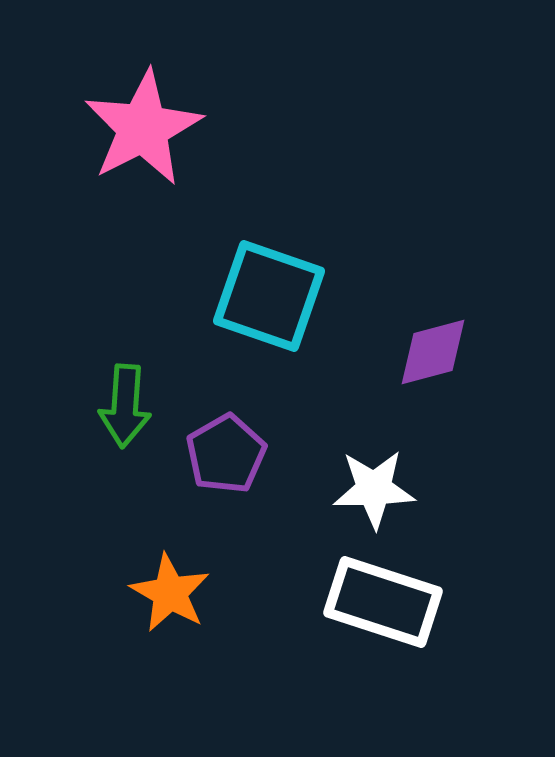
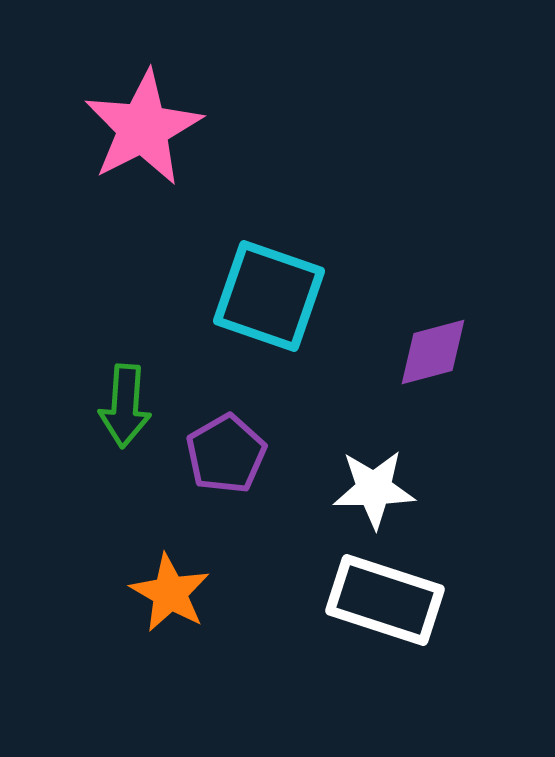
white rectangle: moved 2 px right, 2 px up
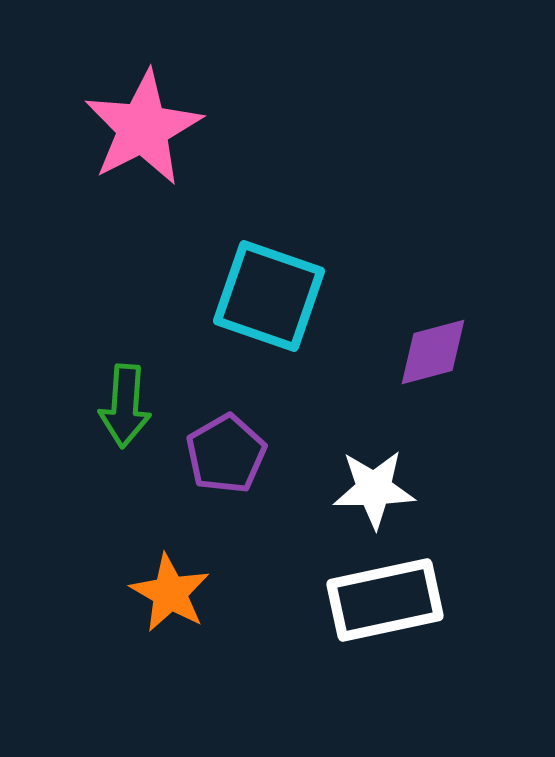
white rectangle: rotated 30 degrees counterclockwise
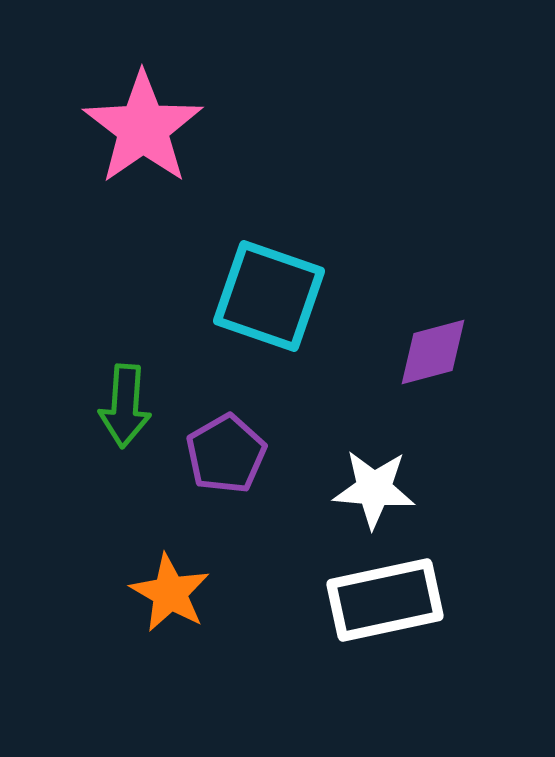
pink star: rotated 8 degrees counterclockwise
white star: rotated 6 degrees clockwise
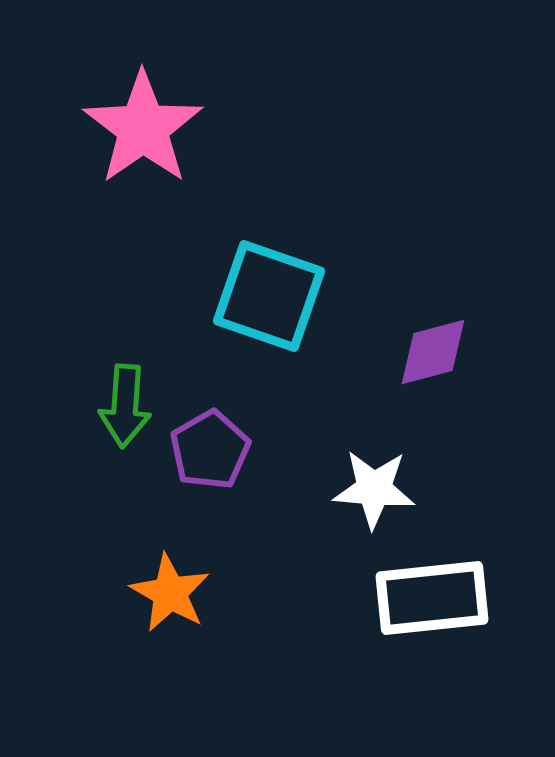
purple pentagon: moved 16 px left, 4 px up
white rectangle: moved 47 px right, 2 px up; rotated 6 degrees clockwise
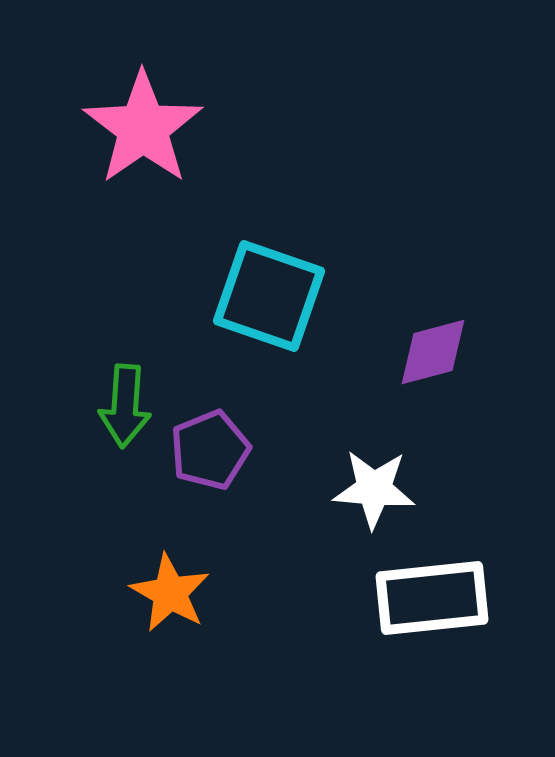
purple pentagon: rotated 8 degrees clockwise
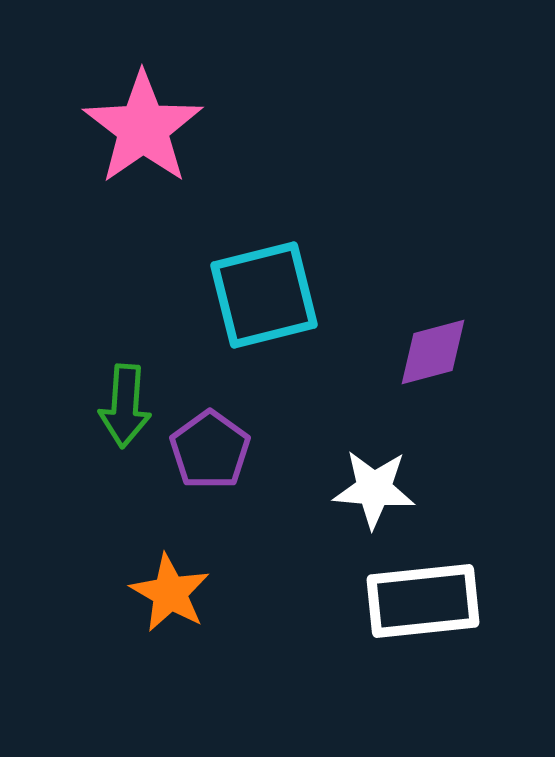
cyan square: moved 5 px left, 1 px up; rotated 33 degrees counterclockwise
purple pentagon: rotated 14 degrees counterclockwise
white rectangle: moved 9 px left, 3 px down
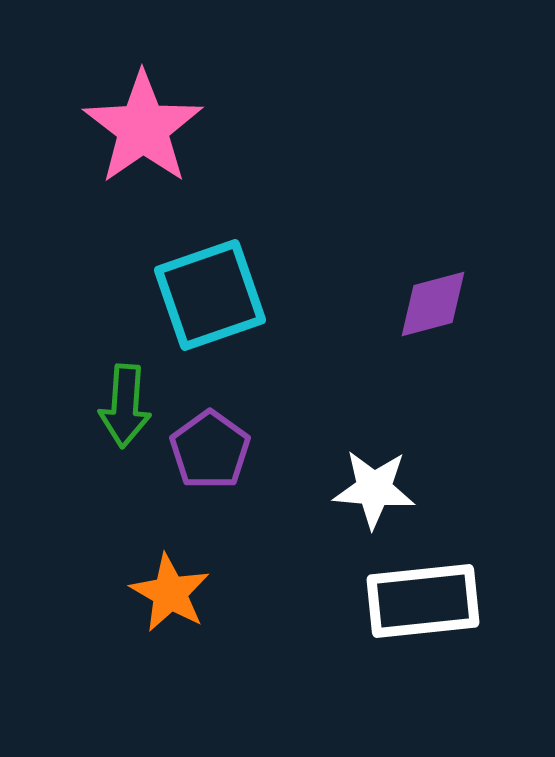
cyan square: moved 54 px left; rotated 5 degrees counterclockwise
purple diamond: moved 48 px up
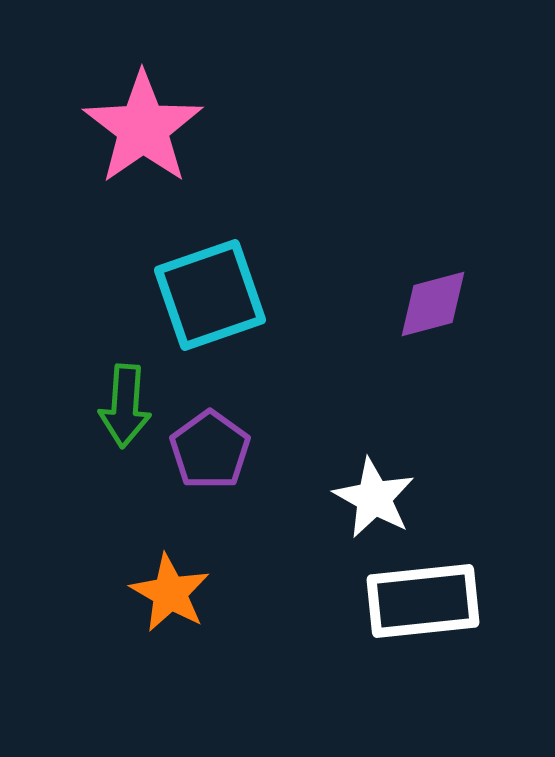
white star: moved 9 px down; rotated 24 degrees clockwise
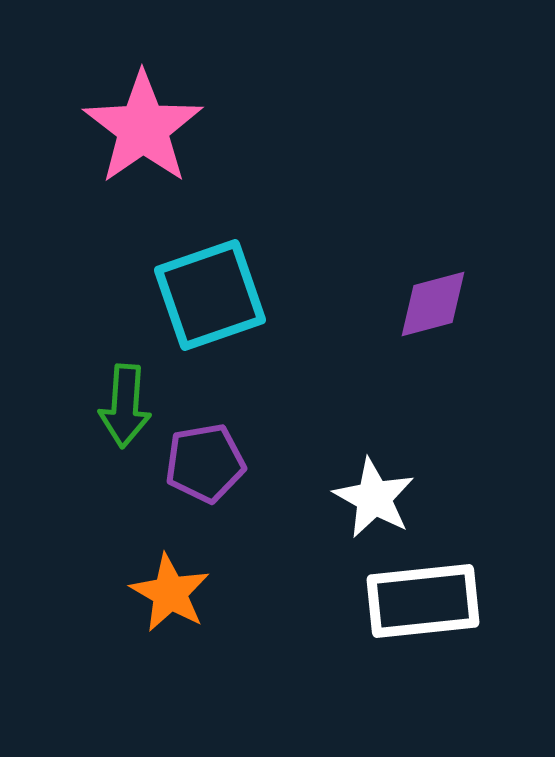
purple pentagon: moved 5 px left, 13 px down; rotated 26 degrees clockwise
